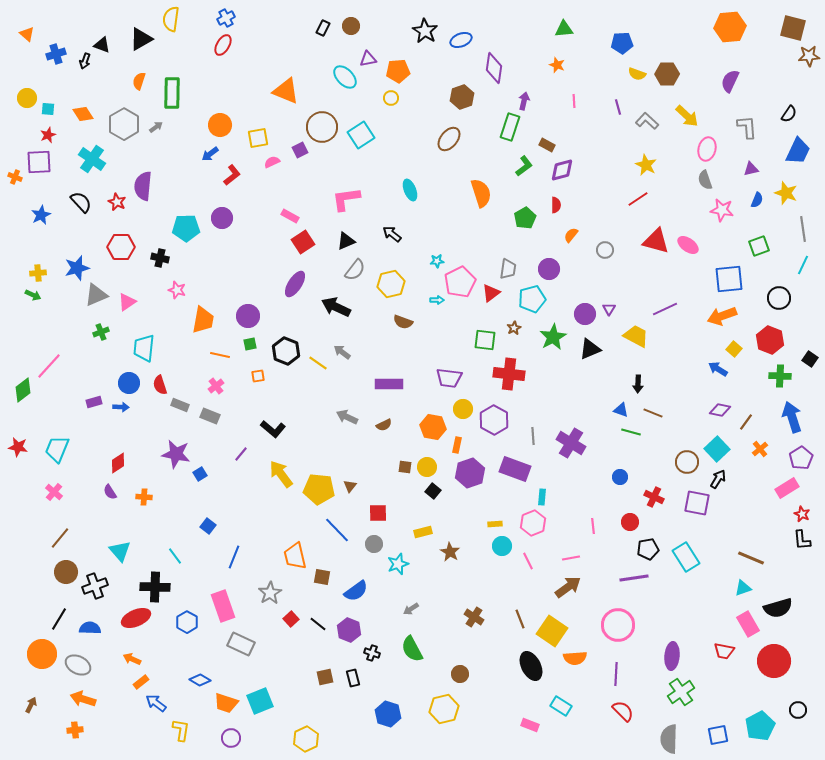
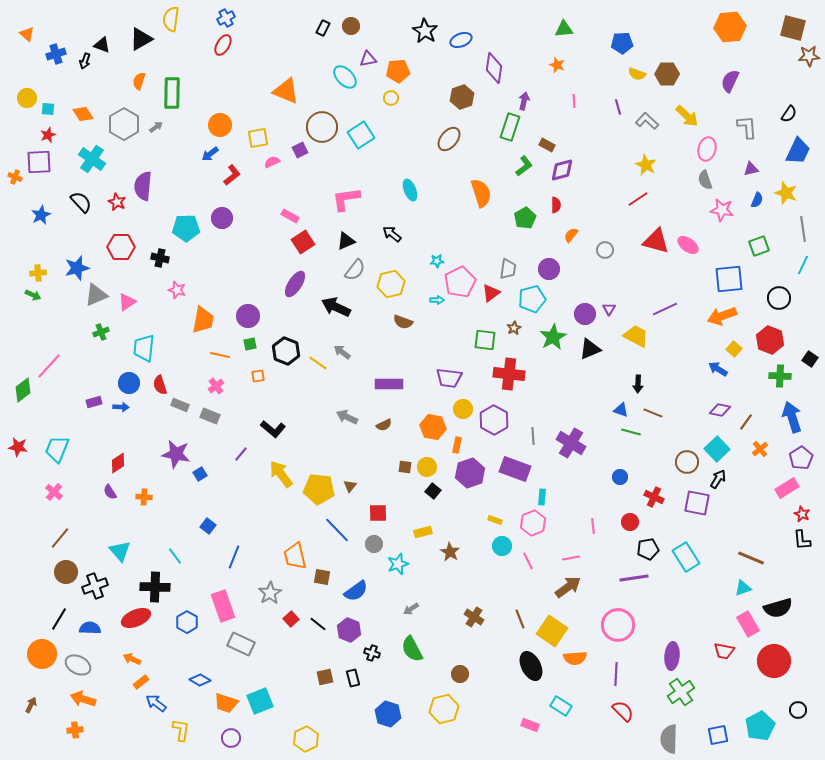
yellow rectangle at (495, 524): moved 4 px up; rotated 24 degrees clockwise
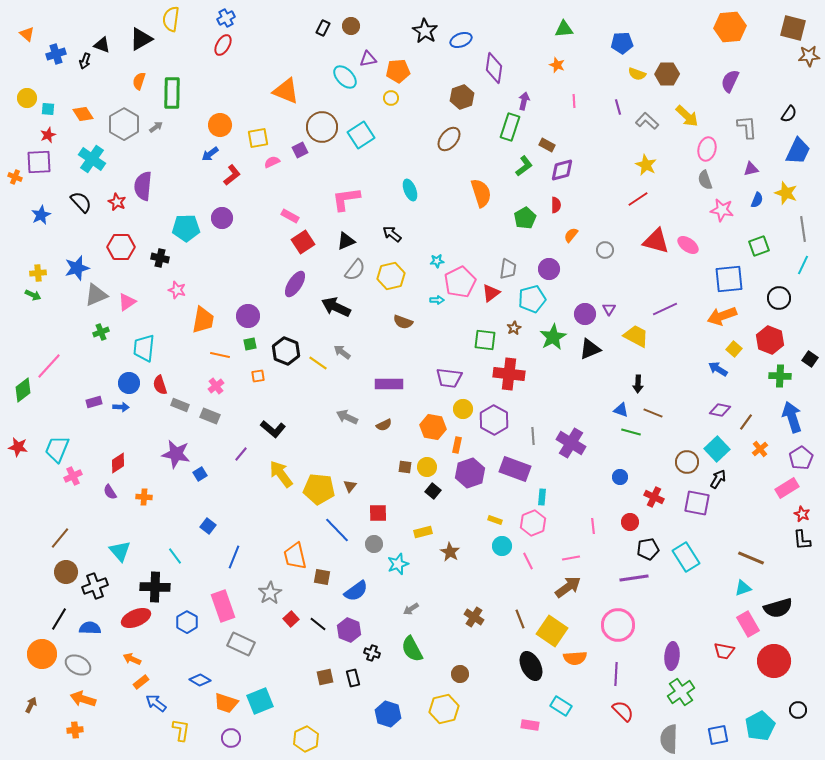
yellow hexagon at (391, 284): moved 8 px up
pink cross at (54, 492): moved 19 px right, 16 px up; rotated 24 degrees clockwise
pink rectangle at (530, 725): rotated 12 degrees counterclockwise
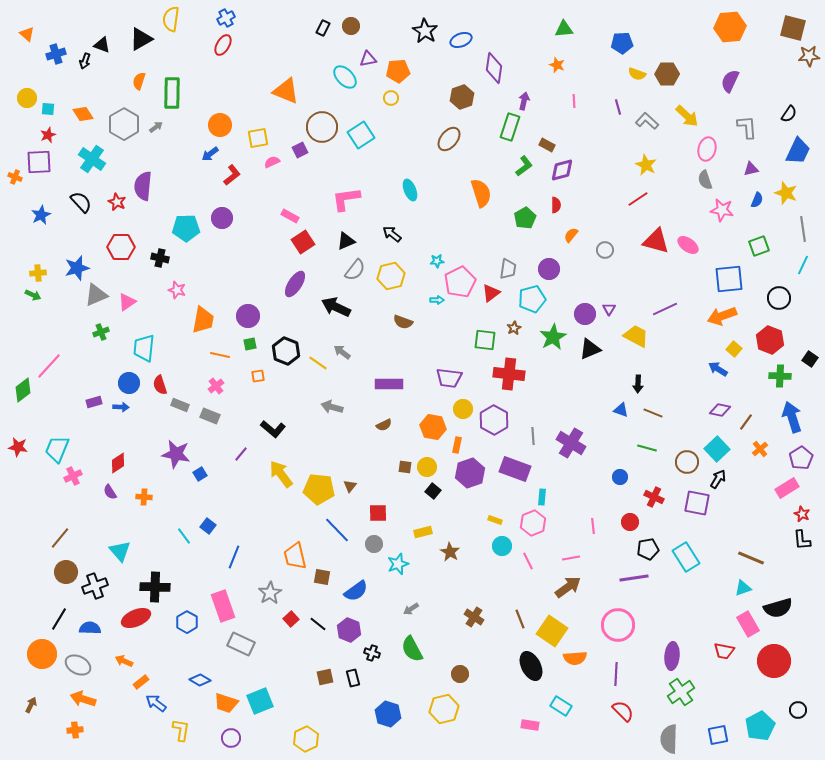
gray arrow at (347, 417): moved 15 px left, 10 px up; rotated 10 degrees counterclockwise
green line at (631, 432): moved 16 px right, 16 px down
cyan line at (175, 556): moved 9 px right, 20 px up
orange arrow at (132, 659): moved 8 px left, 2 px down
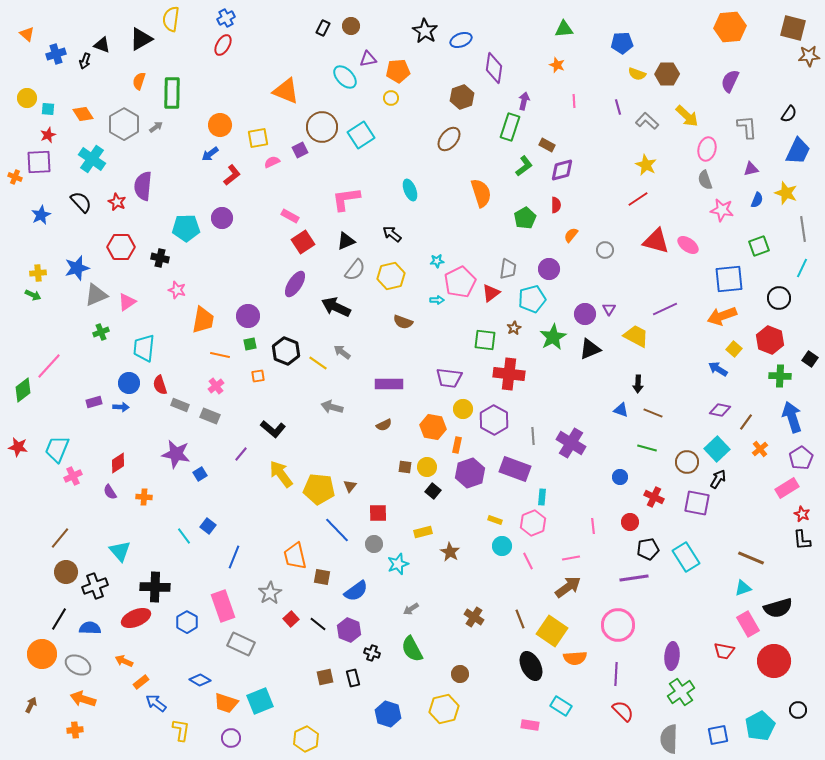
cyan line at (803, 265): moved 1 px left, 3 px down
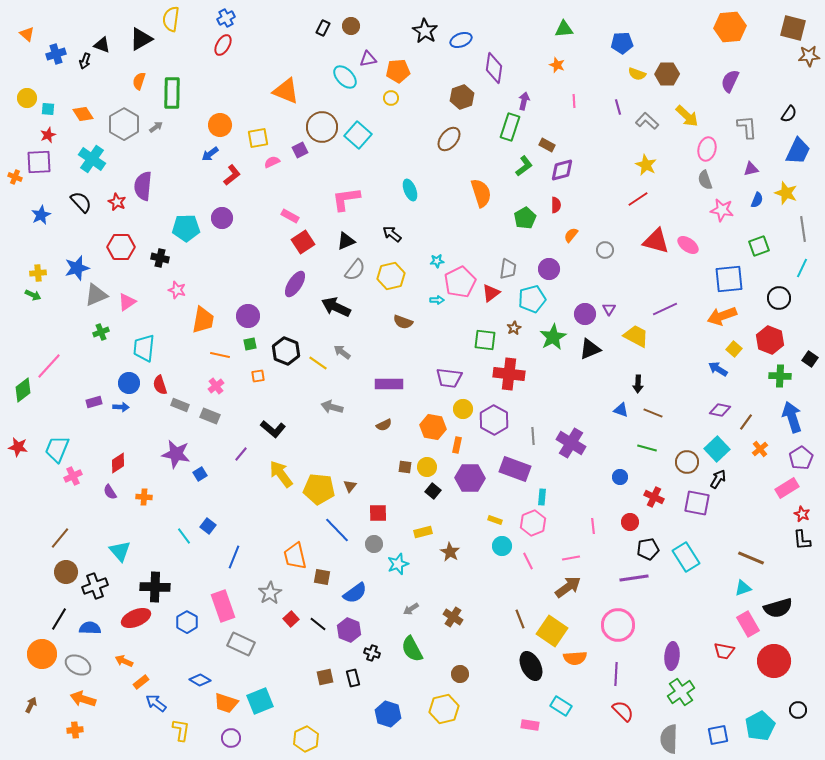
cyan square at (361, 135): moved 3 px left; rotated 16 degrees counterclockwise
purple hexagon at (470, 473): moved 5 px down; rotated 20 degrees clockwise
blue semicircle at (356, 591): moved 1 px left, 2 px down
brown cross at (474, 617): moved 21 px left
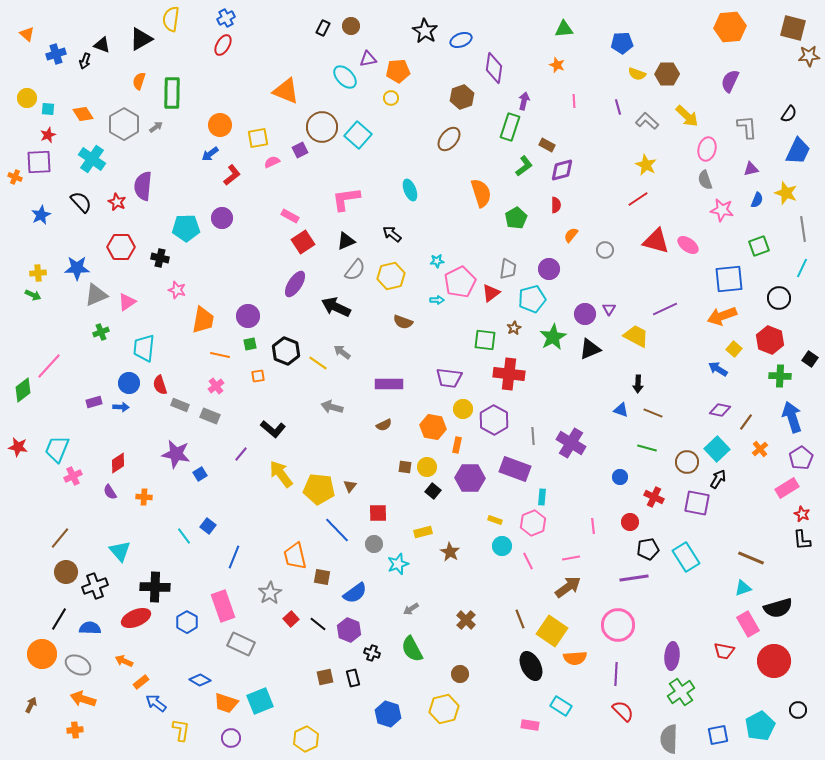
green pentagon at (525, 218): moved 9 px left
blue star at (77, 268): rotated 15 degrees clockwise
brown cross at (453, 617): moved 13 px right, 3 px down; rotated 12 degrees clockwise
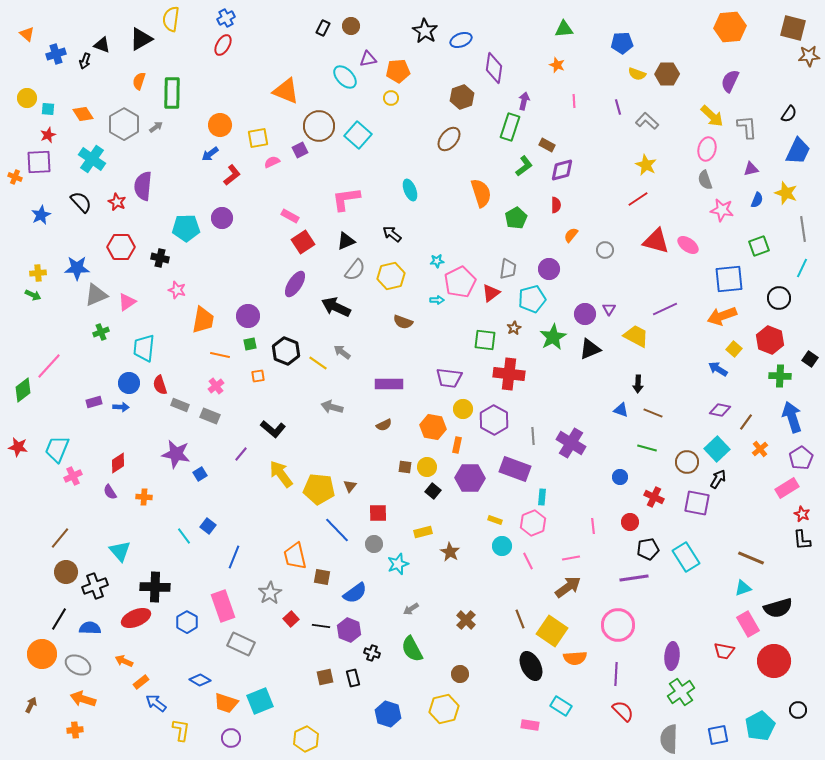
yellow arrow at (687, 116): moved 25 px right
brown circle at (322, 127): moved 3 px left, 1 px up
black line at (318, 624): moved 3 px right, 2 px down; rotated 30 degrees counterclockwise
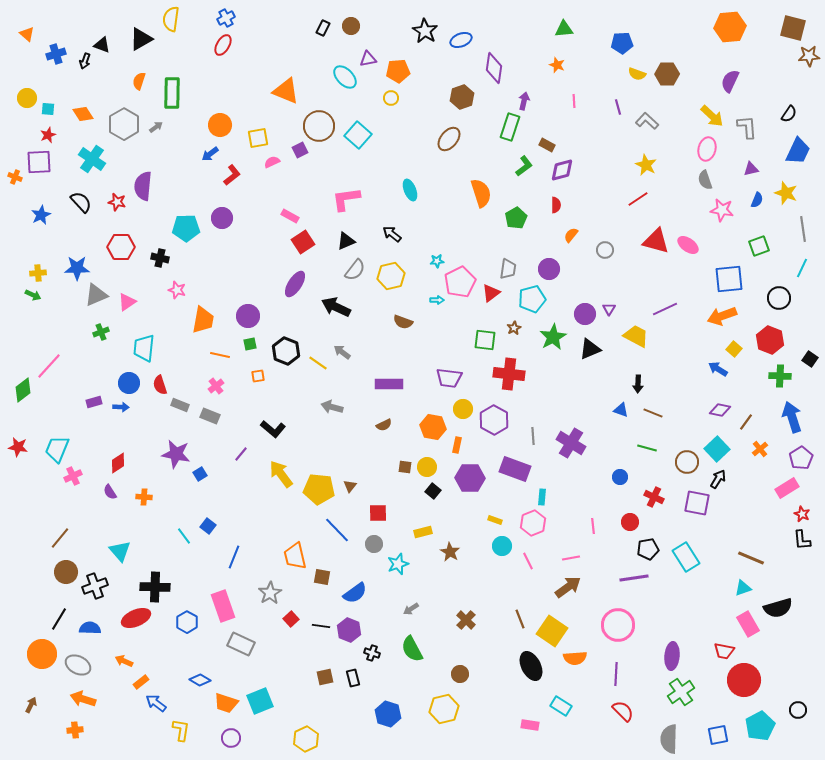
red star at (117, 202): rotated 12 degrees counterclockwise
red circle at (774, 661): moved 30 px left, 19 px down
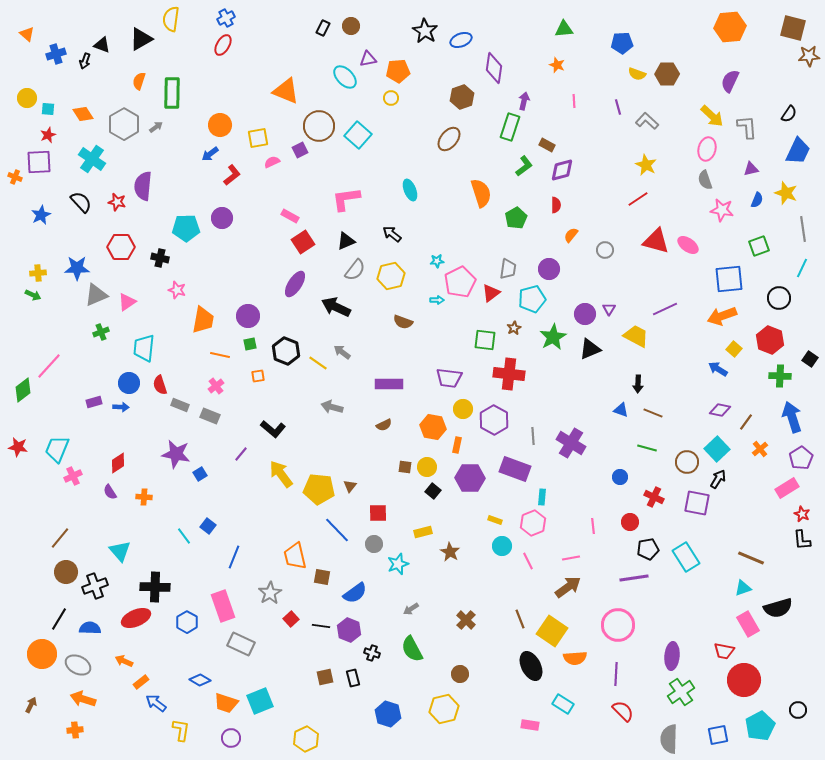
cyan rectangle at (561, 706): moved 2 px right, 2 px up
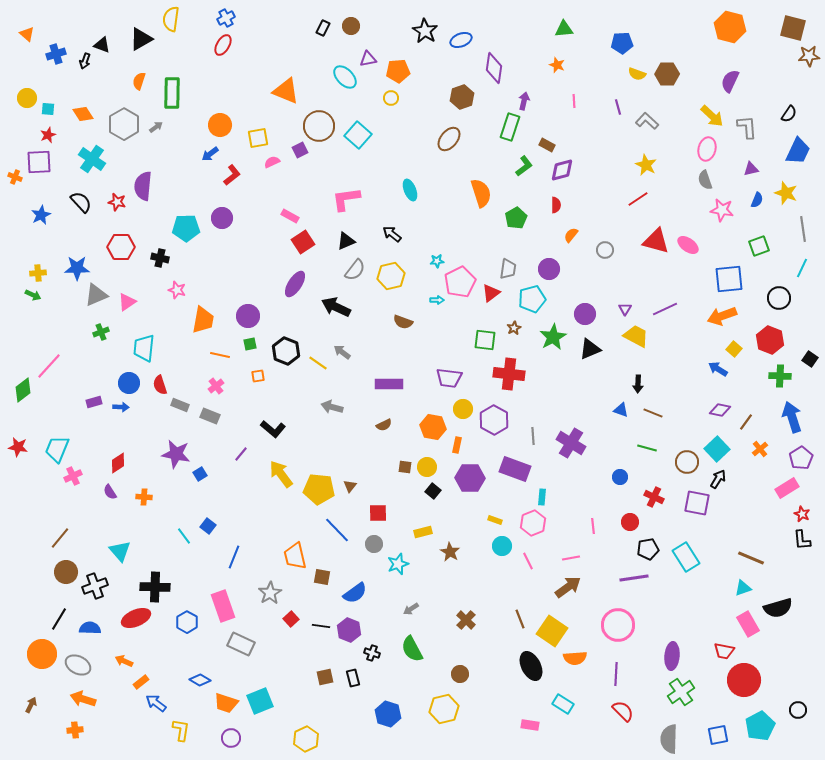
orange hexagon at (730, 27): rotated 20 degrees clockwise
purple triangle at (609, 309): moved 16 px right
